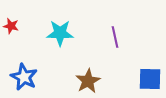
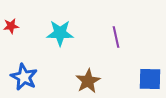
red star: rotated 21 degrees counterclockwise
purple line: moved 1 px right
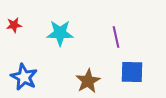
red star: moved 3 px right, 1 px up
blue square: moved 18 px left, 7 px up
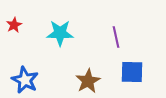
red star: rotated 21 degrees counterclockwise
blue star: moved 1 px right, 3 px down
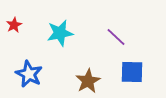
cyan star: rotated 12 degrees counterclockwise
purple line: rotated 35 degrees counterclockwise
blue star: moved 4 px right, 6 px up
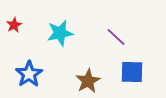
blue star: rotated 12 degrees clockwise
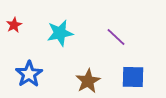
blue square: moved 1 px right, 5 px down
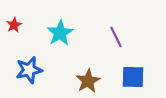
cyan star: rotated 20 degrees counterclockwise
purple line: rotated 20 degrees clockwise
blue star: moved 4 px up; rotated 20 degrees clockwise
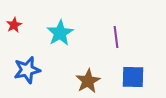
purple line: rotated 20 degrees clockwise
blue star: moved 2 px left
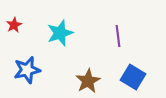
cyan star: rotated 12 degrees clockwise
purple line: moved 2 px right, 1 px up
blue square: rotated 30 degrees clockwise
